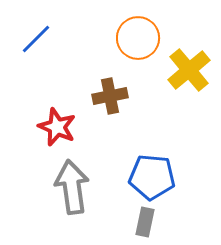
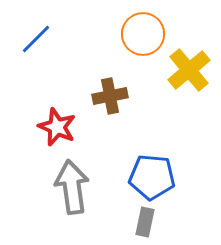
orange circle: moved 5 px right, 4 px up
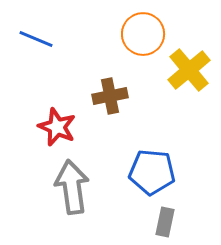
blue line: rotated 68 degrees clockwise
blue pentagon: moved 5 px up
gray rectangle: moved 20 px right
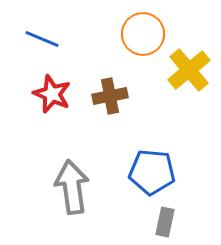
blue line: moved 6 px right
red star: moved 5 px left, 33 px up
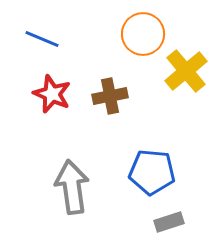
yellow cross: moved 3 px left, 1 px down
gray rectangle: moved 4 px right; rotated 60 degrees clockwise
